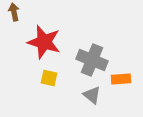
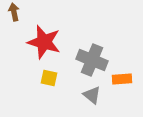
orange rectangle: moved 1 px right
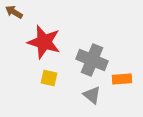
brown arrow: rotated 48 degrees counterclockwise
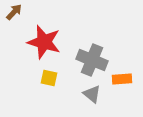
brown arrow: rotated 102 degrees clockwise
gray triangle: moved 1 px up
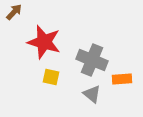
yellow square: moved 2 px right, 1 px up
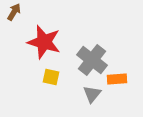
brown arrow: rotated 12 degrees counterclockwise
gray cross: rotated 16 degrees clockwise
orange rectangle: moved 5 px left
gray triangle: rotated 30 degrees clockwise
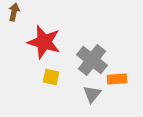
brown arrow: rotated 18 degrees counterclockwise
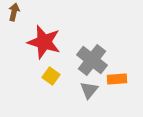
yellow square: moved 1 px up; rotated 24 degrees clockwise
gray triangle: moved 3 px left, 4 px up
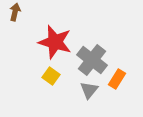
brown arrow: moved 1 px right
red star: moved 11 px right
orange rectangle: rotated 54 degrees counterclockwise
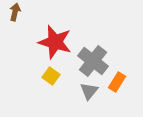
gray cross: moved 1 px right, 1 px down
orange rectangle: moved 3 px down
gray triangle: moved 1 px down
